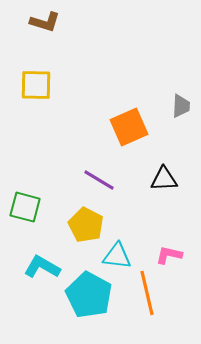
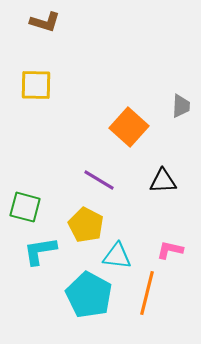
orange square: rotated 24 degrees counterclockwise
black triangle: moved 1 px left, 2 px down
pink L-shape: moved 1 px right, 5 px up
cyan L-shape: moved 2 px left, 16 px up; rotated 39 degrees counterclockwise
orange line: rotated 27 degrees clockwise
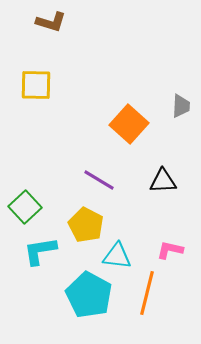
brown L-shape: moved 6 px right
orange square: moved 3 px up
green square: rotated 32 degrees clockwise
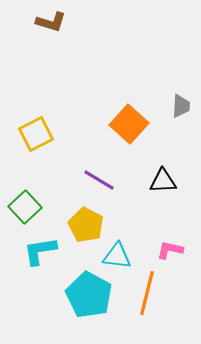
yellow square: moved 49 px down; rotated 28 degrees counterclockwise
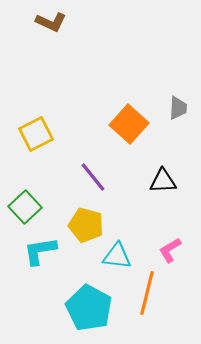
brown L-shape: rotated 8 degrees clockwise
gray trapezoid: moved 3 px left, 2 px down
purple line: moved 6 px left, 3 px up; rotated 20 degrees clockwise
yellow pentagon: rotated 12 degrees counterclockwise
pink L-shape: rotated 44 degrees counterclockwise
cyan pentagon: moved 13 px down
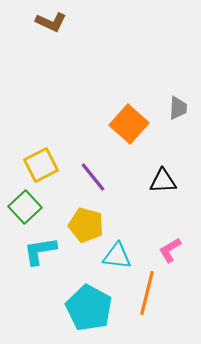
yellow square: moved 5 px right, 31 px down
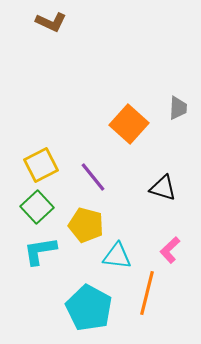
black triangle: moved 7 px down; rotated 20 degrees clockwise
green square: moved 12 px right
pink L-shape: rotated 12 degrees counterclockwise
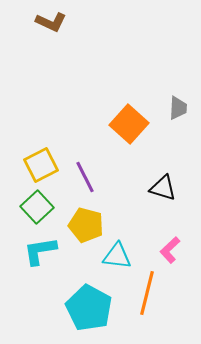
purple line: moved 8 px left; rotated 12 degrees clockwise
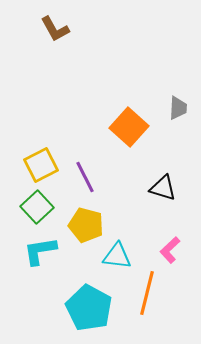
brown L-shape: moved 4 px right, 7 px down; rotated 36 degrees clockwise
orange square: moved 3 px down
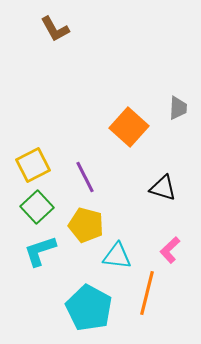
yellow square: moved 8 px left
cyan L-shape: rotated 9 degrees counterclockwise
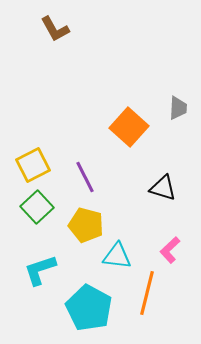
cyan L-shape: moved 19 px down
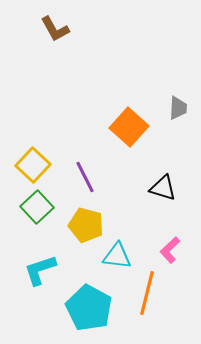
yellow square: rotated 20 degrees counterclockwise
